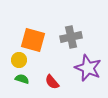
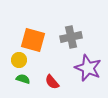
green semicircle: moved 1 px right
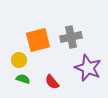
orange square: moved 5 px right; rotated 30 degrees counterclockwise
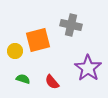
gray cross: moved 12 px up; rotated 25 degrees clockwise
yellow circle: moved 4 px left, 9 px up
purple star: rotated 12 degrees clockwise
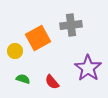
gray cross: rotated 20 degrees counterclockwise
orange square: moved 2 px up; rotated 15 degrees counterclockwise
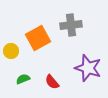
yellow circle: moved 4 px left
purple star: rotated 16 degrees counterclockwise
green semicircle: rotated 40 degrees counterclockwise
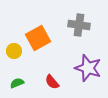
gray cross: moved 8 px right; rotated 15 degrees clockwise
yellow circle: moved 3 px right
green semicircle: moved 6 px left, 4 px down
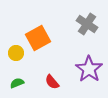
gray cross: moved 8 px right, 1 px up; rotated 25 degrees clockwise
yellow circle: moved 2 px right, 2 px down
purple star: moved 1 px right, 1 px down; rotated 16 degrees clockwise
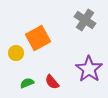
gray cross: moved 2 px left, 4 px up
green semicircle: moved 10 px right
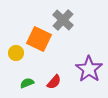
gray cross: moved 22 px left; rotated 10 degrees clockwise
orange square: moved 1 px right, 1 px down; rotated 35 degrees counterclockwise
red semicircle: moved 2 px right; rotated 98 degrees counterclockwise
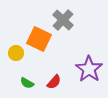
green semicircle: rotated 128 degrees counterclockwise
